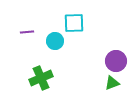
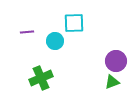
green triangle: moved 1 px up
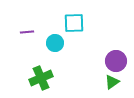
cyan circle: moved 2 px down
green triangle: rotated 14 degrees counterclockwise
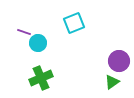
cyan square: rotated 20 degrees counterclockwise
purple line: moved 3 px left; rotated 24 degrees clockwise
cyan circle: moved 17 px left
purple circle: moved 3 px right
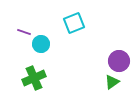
cyan circle: moved 3 px right, 1 px down
green cross: moved 7 px left
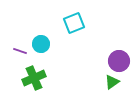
purple line: moved 4 px left, 19 px down
